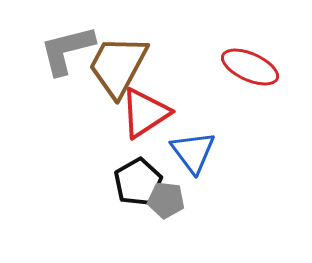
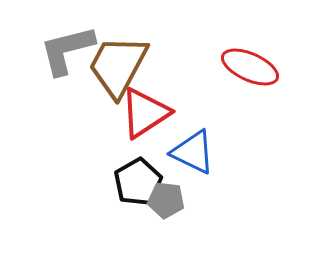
blue triangle: rotated 27 degrees counterclockwise
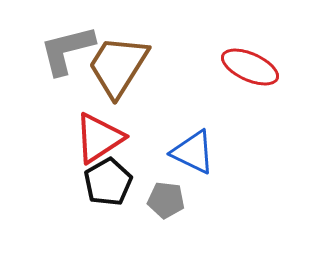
brown trapezoid: rotated 4 degrees clockwise
red triangle: moved 46 px left, 25 px down
black pentagon: moved 30 px left
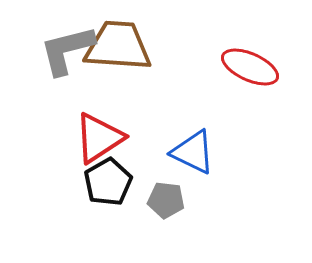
brown trapezoid: moved 20 px up; rotated 62 degrees clockwise
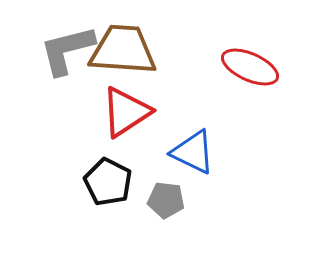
brown trapezoid: moved 5 px right, 4 px down
red triangle: moved 27 px right, 26 px up
black pentagon: rotated 15 degrees counterclockwise
